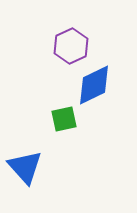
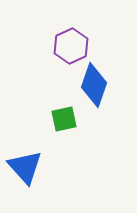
blue diamond: rotated 45 degrees counterclockwise
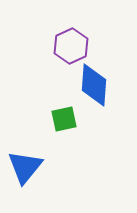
blue diamond: rotated 15 degrees counterclockwise
blue triangle: rotated 21 degrees clockwise
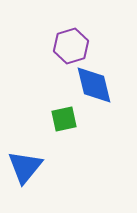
purple hexagon: rotated 8 degrees clockwise
blue diamond: rotated 18 degrees counterclockwise
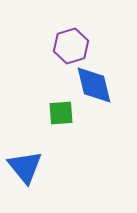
green square: moved 3 px left, 6 px up; rotated 8 degrees clockwise
blue triangle: rotated 18 degrees counterclockwise
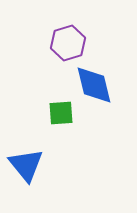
purple hexagon: moved 3 px left, 3 px up
blue triangle: moved 1 px right, 2 px up
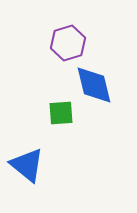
blue triangle: moved 1 px right; rotated 12 degrees counterclockwise
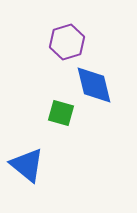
purple hexagon: moved 1 px left, 1 px up
green square: rotated 20 degrees clockwise
